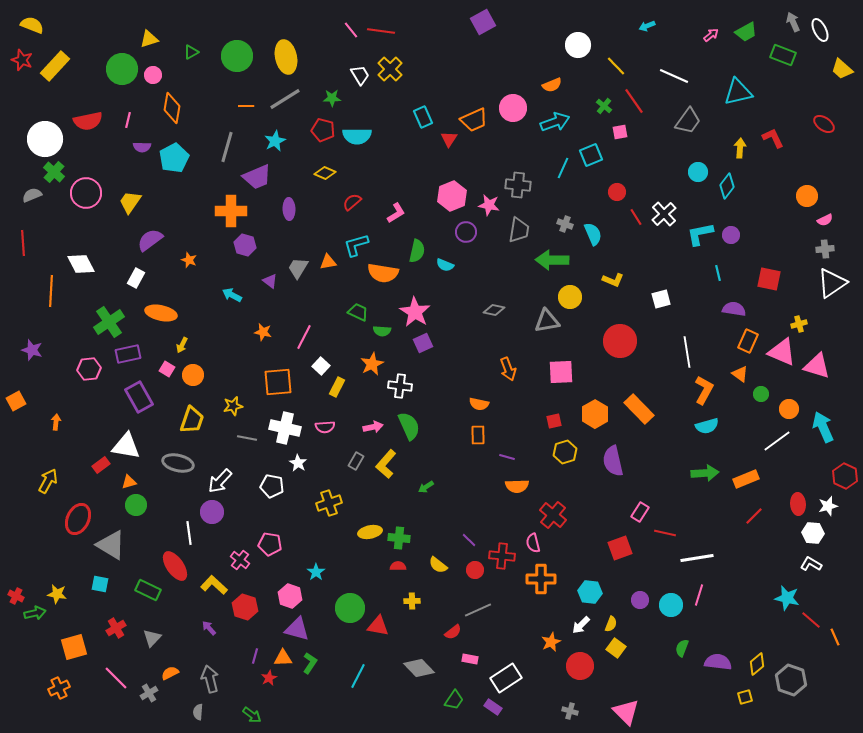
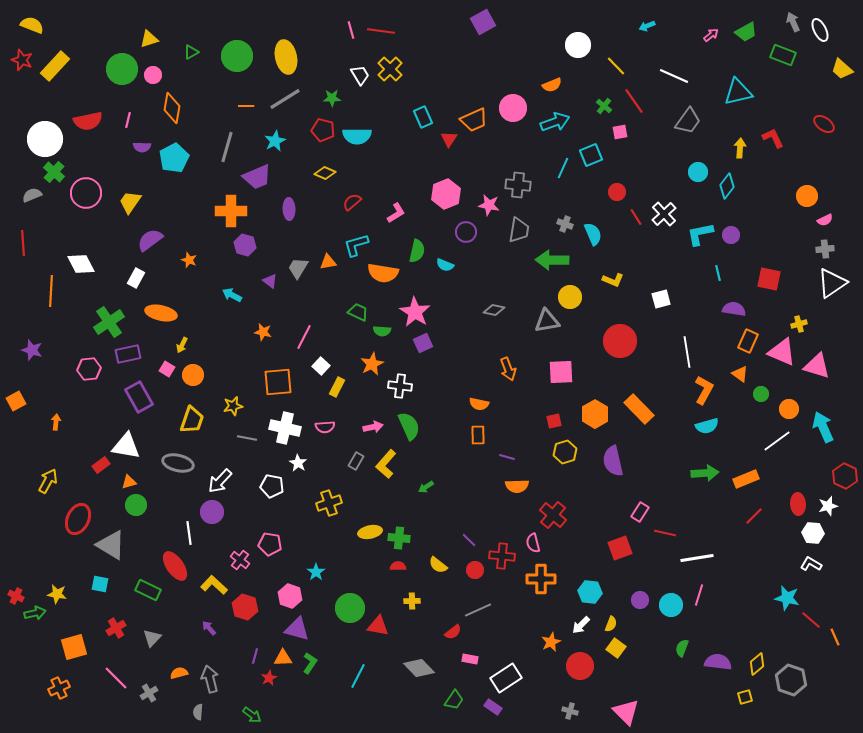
pink line at (351, 30): rotated 24 degrees clockwise
pink hexagon at (452, 196): moved 6 px left, 2 px up
orange semicircle at (170, 673): moved 9 px right; rotated 12 degrees clockwise
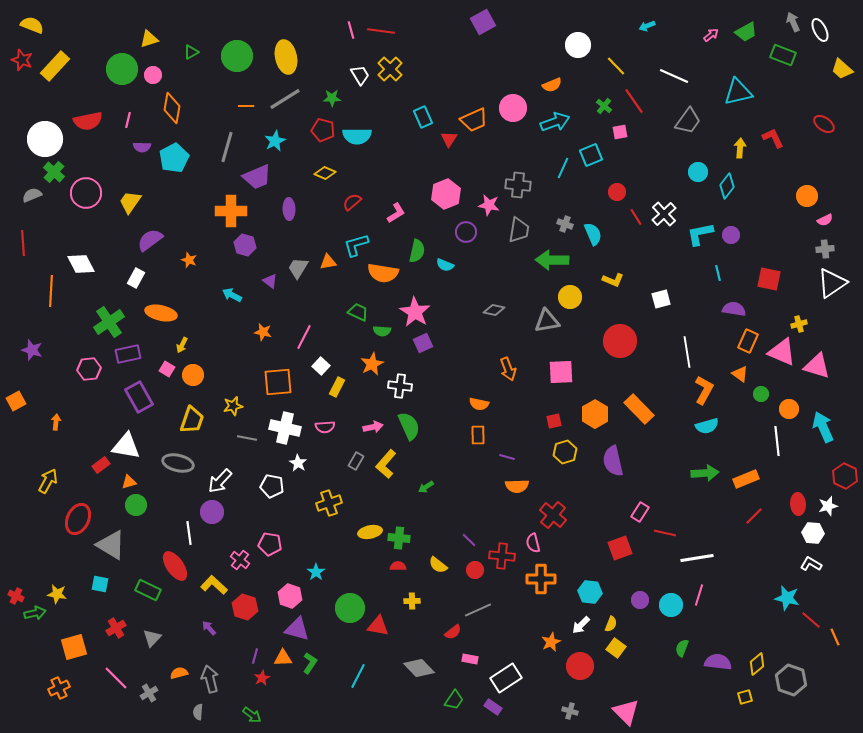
white line at (777, 441): rotated 60 degrees counterclockwise
red star at (269, 678): moved 7 px left
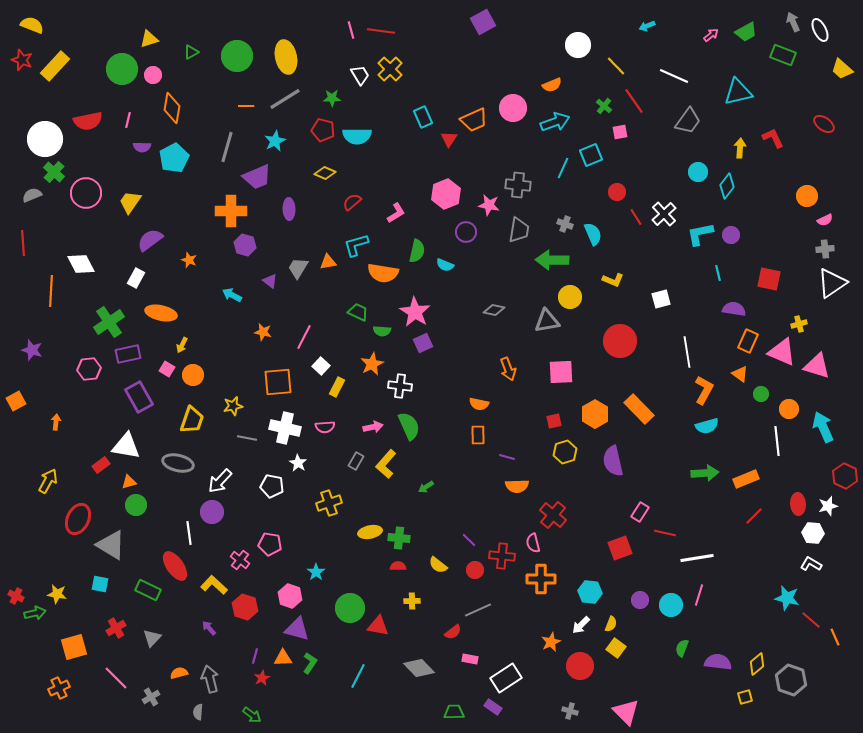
gray cross at (149, 693): moved 2 px right, 4 px down
green trapezoid at (454, 700): moved 12 px down; rotated 125 degrees counterclockwise
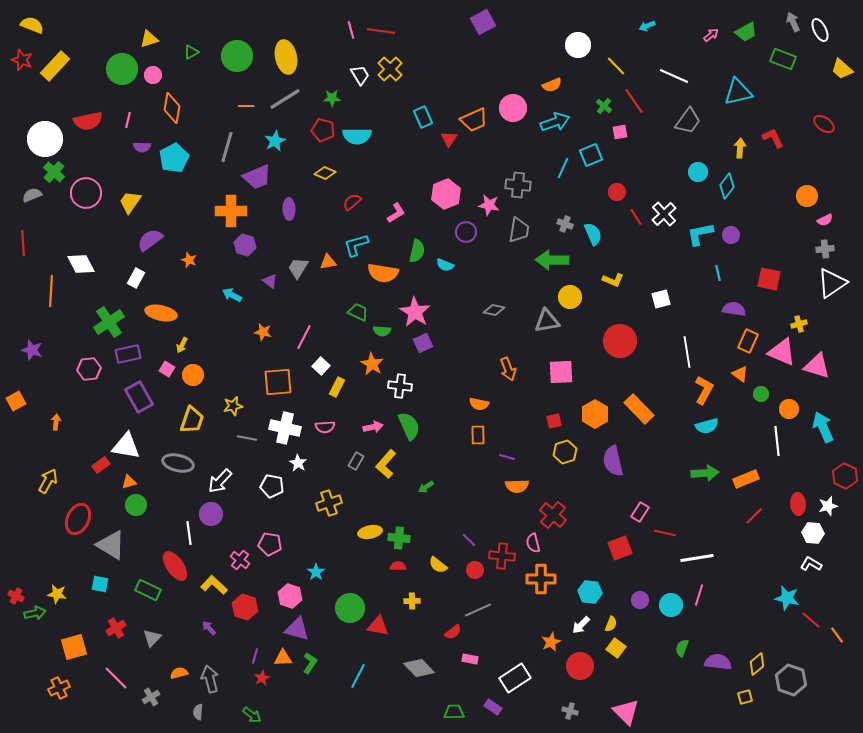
green rectangle at (783, 55): moved 4 px down
orange star at (372, 364): rotated 15 degrees counterclockwise
purple circle at (212, 512): moved 1 px left, 2 px down
orange line at (835, 637): moved 2 px right, 2 px up; rotated 12 degrees counterclockwise
white rectangle at (506, 678): moved 9 px right
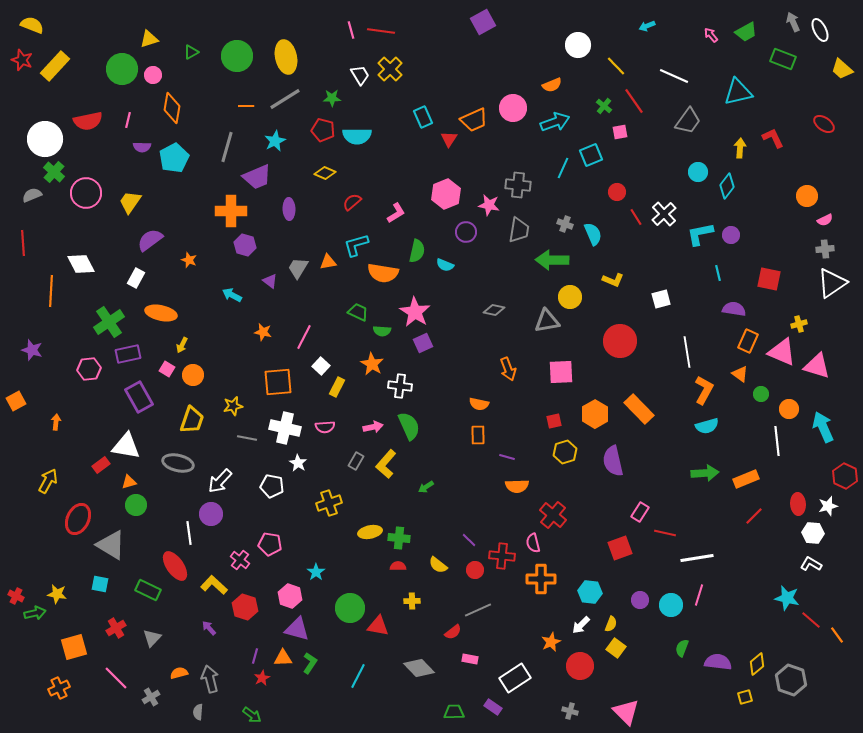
pink arrow at (711, 35): rotated 91 degrees counterclockwise
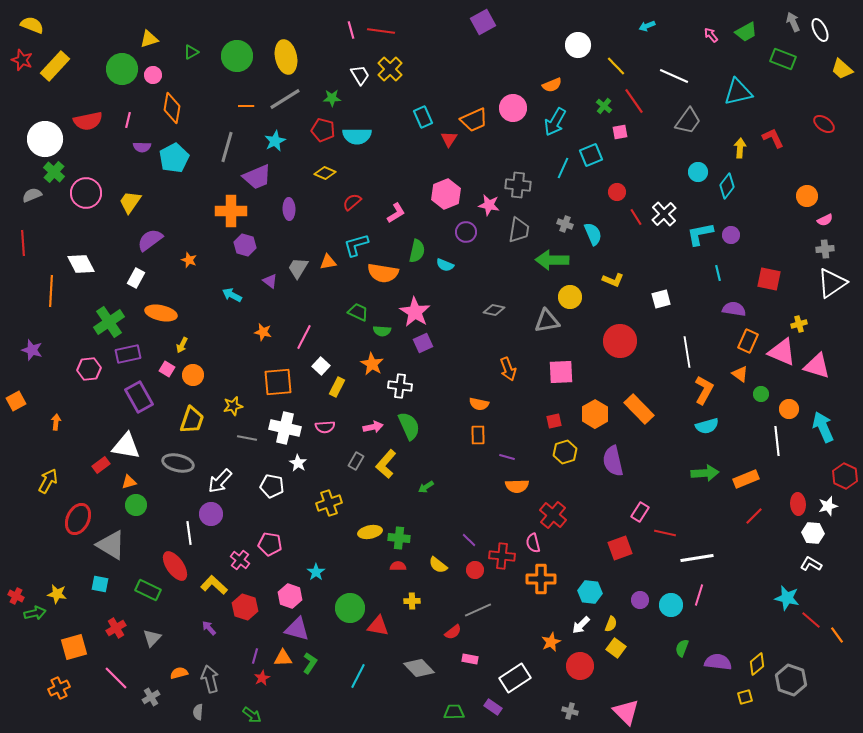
cyan arrow at (555, 122): rotated 140 degrees clockwise
